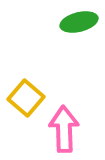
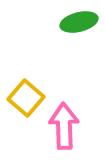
pink arrow: moved 3 px up
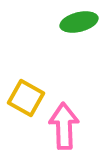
yellow square: rotated 12 degrees counterclockwise
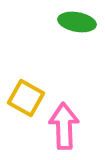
green ellipse: moved 2 px left; rotated 24 degrees clockwise
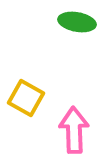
pink arrow: moved 10 px right, 4 px down
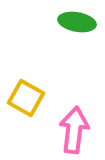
pink arrow: rotated 9 degrees clockwise
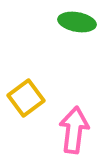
yellow square: rotated 24 degrees clockwise
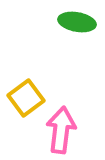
pink arrow: moved 13 px left
